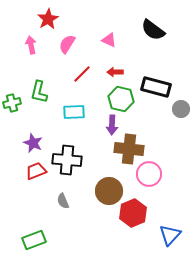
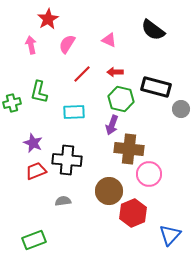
purple arrow: rotated 18 degrees clockwise
gray semicircle: rotated 105 degrees clockwise
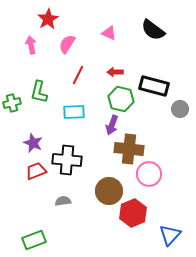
pink triangle: moved 7 px up
red line: moved 4 px left, 1 px down; rotated 18 degrees counterclockwise
black rectangle: moved 2 px left, 1 px up
gray circle: moved 1 px left
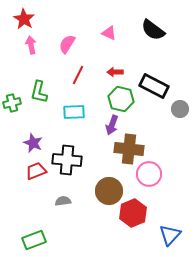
red star: moved 24 px left; rotated 10 degrees counterclockwise
black rectangle: rotated 12 degrees clockwise
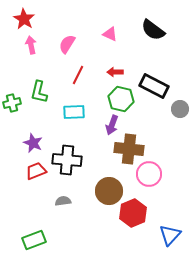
pink triangle: moved 1 px right, 1 px down
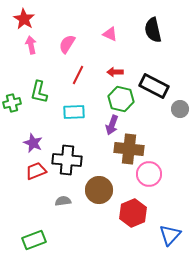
black semicircle: rotated 40 degrees clockwise
brown circle: moved 10 px left, 1 px up
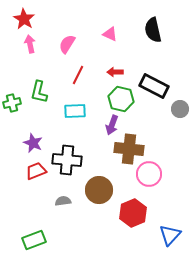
pink arrow: moved 1 px left, 1 px up
cyan rectangle: moved 1 px right, 1 px up
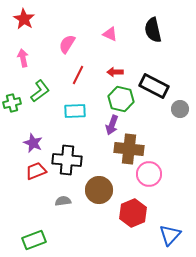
pink arrow: moved 7 px left, 14 px down
green L-shape: moved 1 px right, 1 px up; rotated 140 degrees counterclockwise
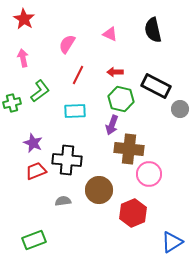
black rectangle: moved 2 px right
blue triangle: moved 2 px right, 7 px down; rotated 15 degrees clockwise
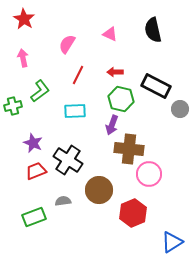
green cross: moved 1 px right, 3 px down
black cross: moved 1 px right; rotated 28 degrees clockwise
green rectangle: moved 23 px up
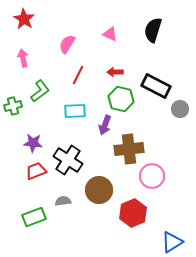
black semicircle: rotated 30 degrees clockwise
purple arrow: moved 7 px left
purple star: rotated 18 degrees counterclockwise
brown cross: rotated 12 degrees counterclockwise
pink circle: moved 3 px right, 2 px down
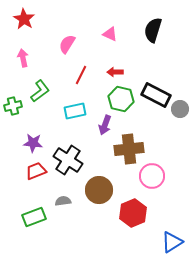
red line: moved 3 px right
black rectangle: moved 9 px down
cyan rectangle: rotated 10 degrees counterclockwise
